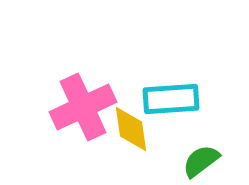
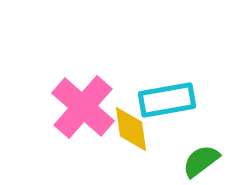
cyan rectangle: moved 4 px left, 1 px down; rotated 6 degrees counterclockwise
pink cross: rotated 24 degrees counterclockwise
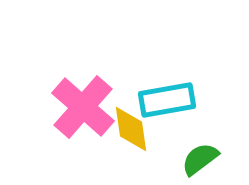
green semicircle: moved 1 px left, 2 px up
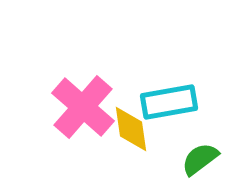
cyan rectangle: moved 2 px right, 2 px down
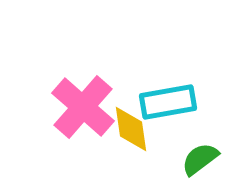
cyan rectangle: moved 1 px left
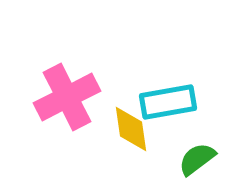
pink cross: moved 16 px left, 10 px up; rotated 22 degrees clockwise
green semicircle: moved 3 px left
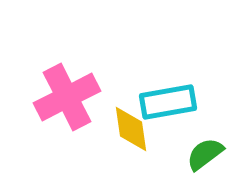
green semicircle: moved 8 px right, 5 px up
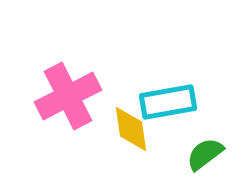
pink cross: moved 1 px right, 1 px up
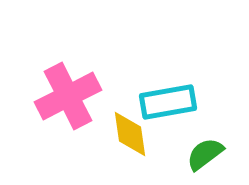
yellow diamond: moved 1 px left, 5 px down
